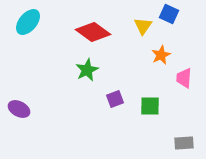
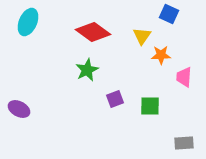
cyan ellipse: rotated 16 degrees counterclockwise
yellow triangle: moved 1 px left, 10 px down
orange star: rotated 24 degrees clockwise
pink trapezoid: moved 1 px up
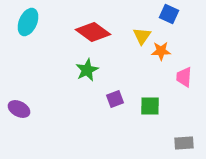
orange star: moved 4 px up
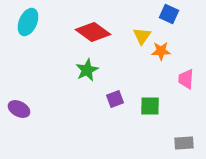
pink trapezoid: moved 2 px right, 2 px down
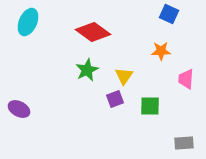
yellow triangle: moved 18 px left, 40 px down
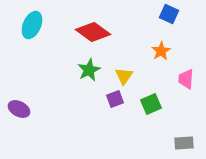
cyan ellipse: moved 4 px right, 3 px down
orange star: rotated 30 degrees counterclockwise
green star: moved 2 px right
green square: moved 1 px right, 2 px up; rotated 25 degrees counterclockwise
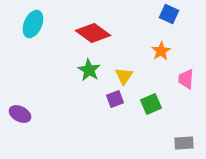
cyan ellipse: moved 1 px right, 1 px up
red diamond: moved 1 px down
green star: rotated 15 degrees counterclockwise
purple ellipse: moved 1 px right, 5 px down
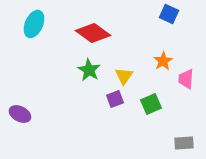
cyan ellipse: moved 1 px right
orange star: moved 2 px right, 10 px down
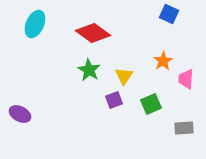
cyan ellipse: moved 1 px right
purple square: moved 1 px left, 1 px down
gray rectangle: moved 15 px up
